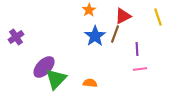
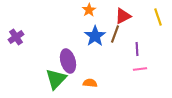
purple ellipse: moved 24 px right, 6 px up; rotated 60 degrees counterclockwise
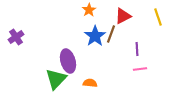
brown line: moved 4 px left
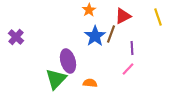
purple cross: rotated 14 degrees counterclockwise
purple line: moved 5 px left, 1 px up
pink line: moved 12 px left; rotated 40 degrees counterclockwise
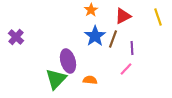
orange star: moved 2 px right
brown line: moved 2 px right, 5 px down
pink line: moved 2 px left
orange semicircle: moved 3 px up
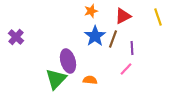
orange star: moved 1 px down; rotated 16 degrees clockwise
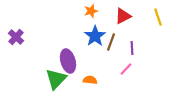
brown line: moved 2 px left, 3 px down
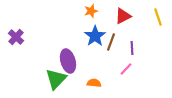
orange semicircle: moved 4 px right, 3 px down
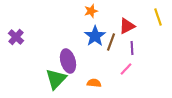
red triangle: moved 4 px right, 10 px down
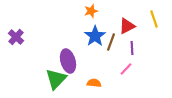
yellow line: moved 4 px left, 2 px down
